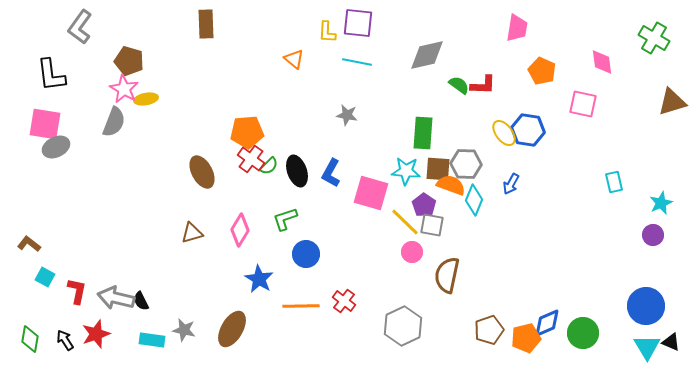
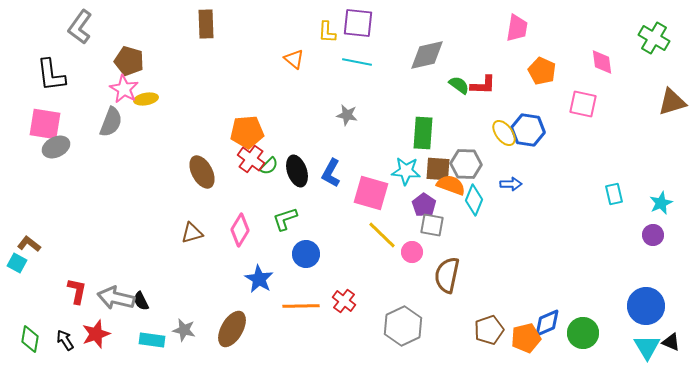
gray semicircle at (114, 122): moved 3 px left
cyan rectangle at (614, 182): moved 12 px down
blue arrow at (511, 184): rotated 120 degrees counterclockwise
yellow line at (405, 222): moved 23 px left, 13 px down
cyan square at (45, 277): moved 28 px left, 14 px up
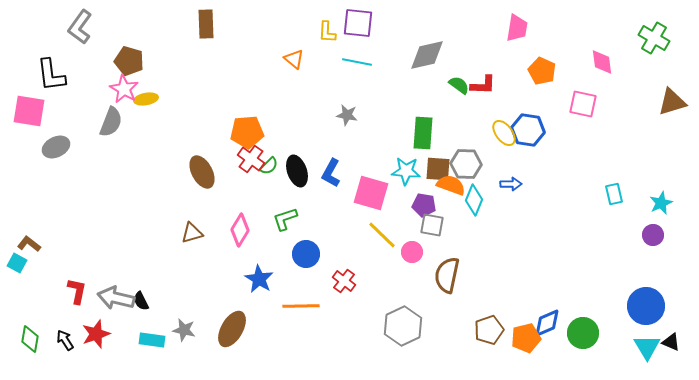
pink square at (45, 124): moved 16 px left, 13 px up
purple pentagon at (424, 205): rotated 25 degrees counterclockwise
red cross at (344, 301): moved 20 px up
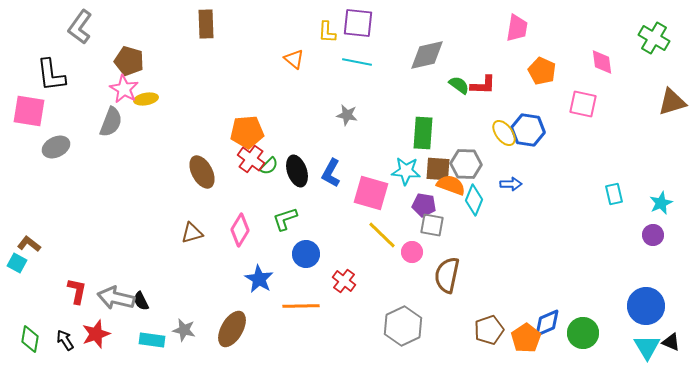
orange pentagon at (526, 338): rotated 20 degrees counterclockwise
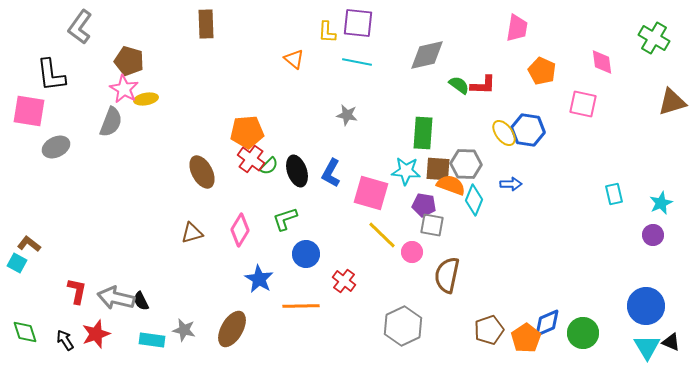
green diamond at (30, 339): moved 5 px left, 7 px up; rotated 28 degrees counterclockwise
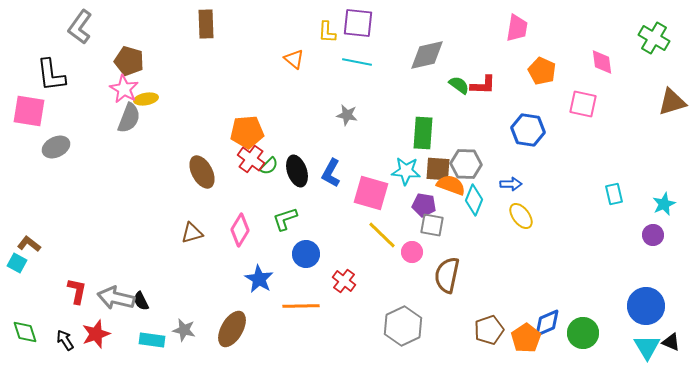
gray semicircle at (111, 122): moved 18 px right, 4 px up
yellow ellipse at (504, 133): moved 17 px right, 83 px down
cyan star at (661, 203): moved 3 px right, 1 px down
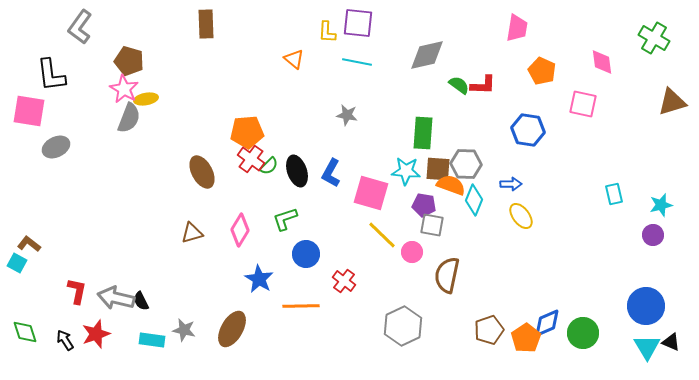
cyan star at (664, 204): moved 3 px left, 1 px down; rotated 10 degrees clockwise
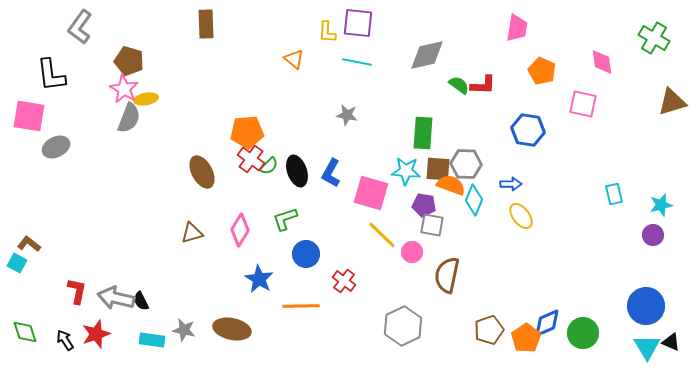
pink square at (29, 111): moved 5 px down
brown ellipse at (232, 329): rotated 72 degrees clockwise
